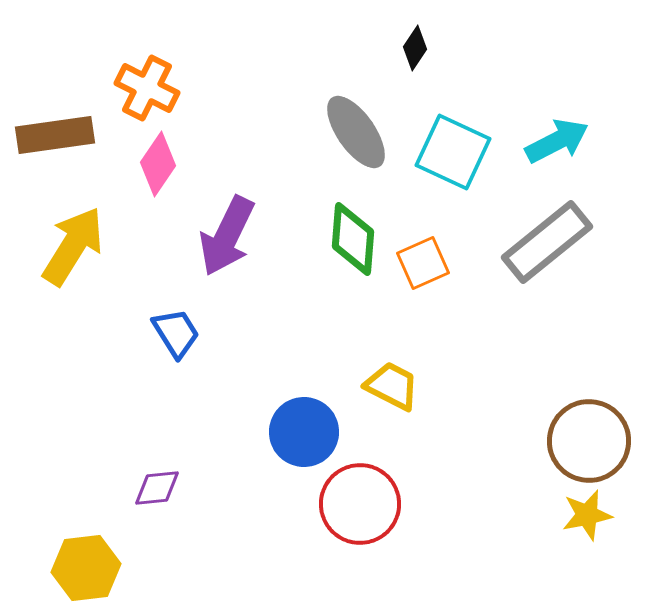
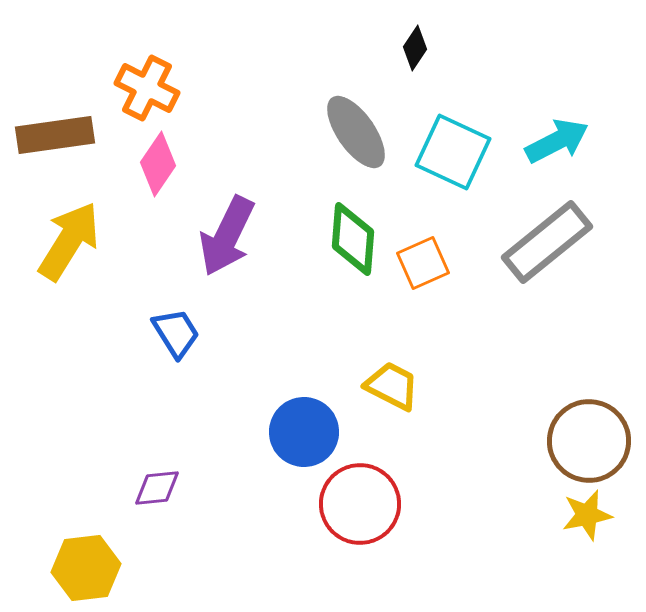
yellow arrow: moved 4 px left, 5 px up
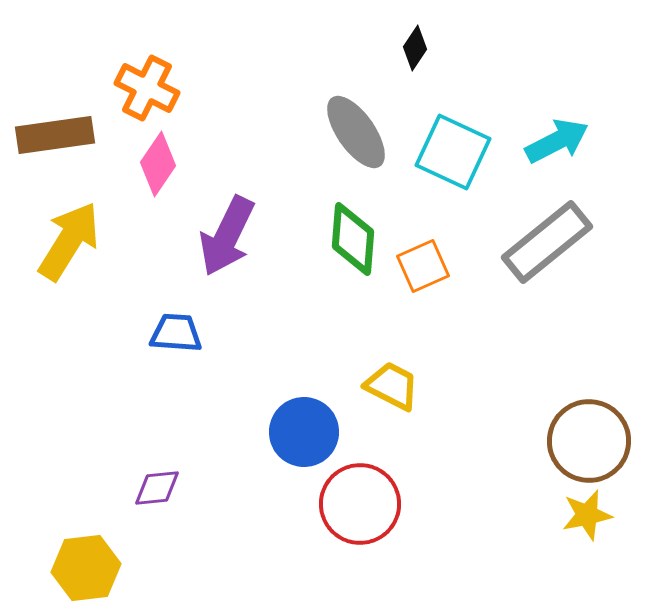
orange square: moved 3 px down
blue trapezoid: rotated 54 degrees counterclockwise
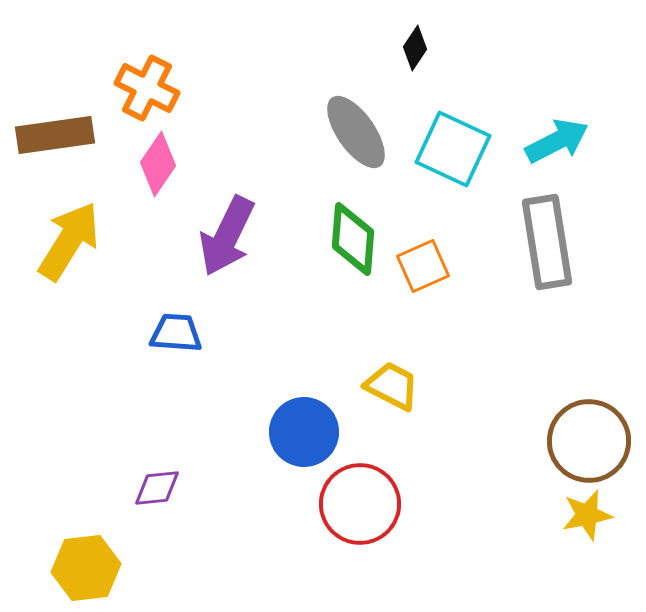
cyan square: moved 3 px up
gray rectangle: rotated 60 degrees counterclockwise
